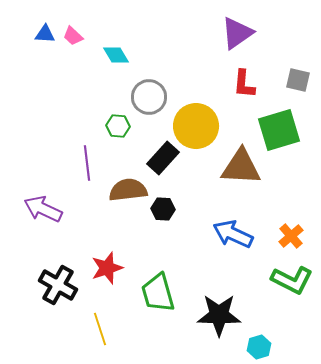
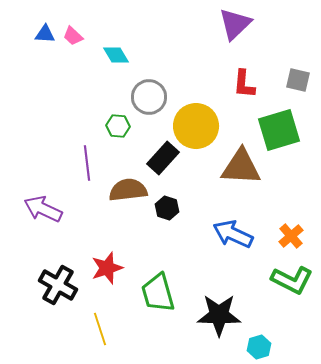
purple triangle: moved 2 px left, 9 px up; rotated 9 degrees counterclockwise
black hexagon: moved 4 px right, 1 px up; rotated 15 degrees clockwise
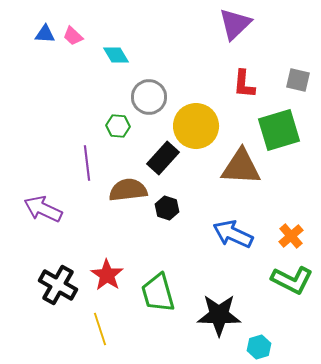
red star: moved 7 px down; rotated 20 degrees counterclockwise
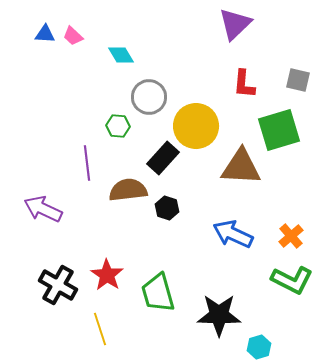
cyan diamond: moved 5 px right
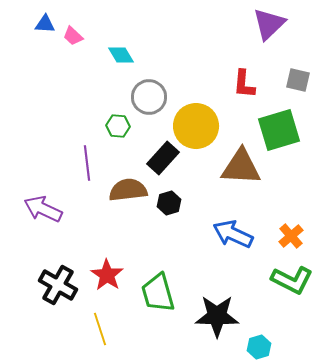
purple triangle: moved 34 px right
blue triangle: moved 10 px up
black hexagon: moved 2 px right, 5 px up; rotated 25 degrees clockwise
black star: moved 2 px left, 1 px down
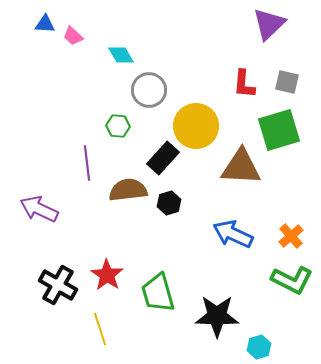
gray square: moved 11 px left, 2 px down
gray circle: moved 7 px up
purple arrow: moved 4 px left
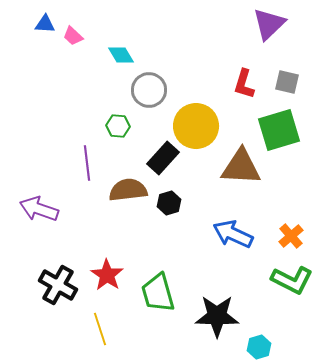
red L-shape: rotated 12 degrees clockwise
purple arrow: rotated 6 degrees counterclockwise
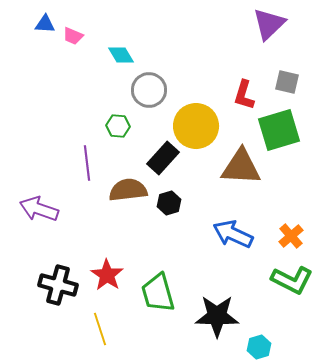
pink trapezoid: rotated 20 degrees counterclockwise
red L-shape: moved 11 px down
black cross: rotated 15 degrees counterclockwise
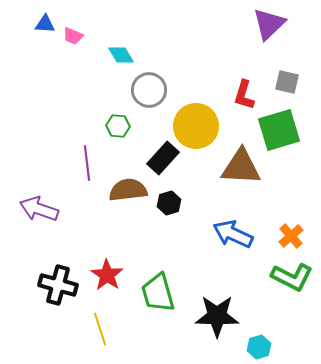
green L-shape: moved 3 px up
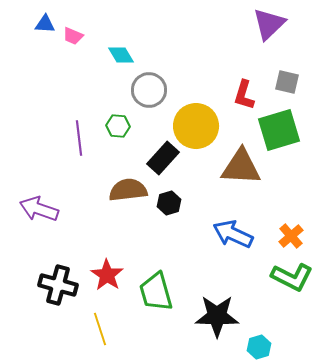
purple line: moved 8 px left, 25 px up
green trapezoid: moved 2 px left, 1 px up
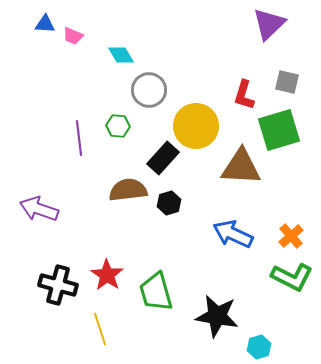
black star: rotated 9 degrees clockwise
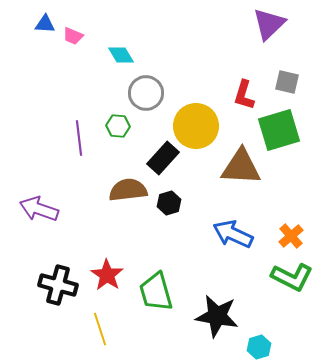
gray circle: moved 3 px left, 3 px down
